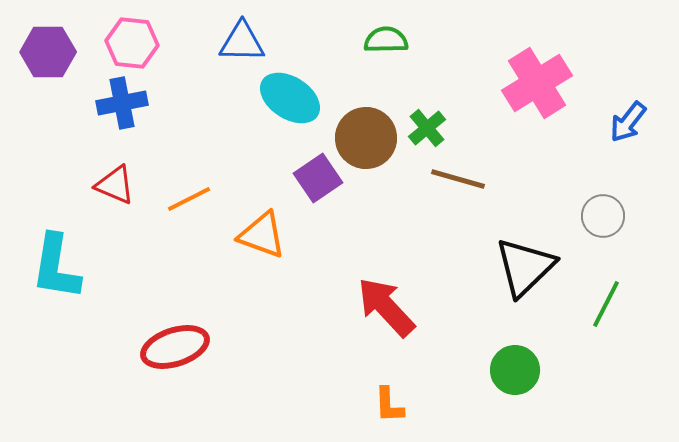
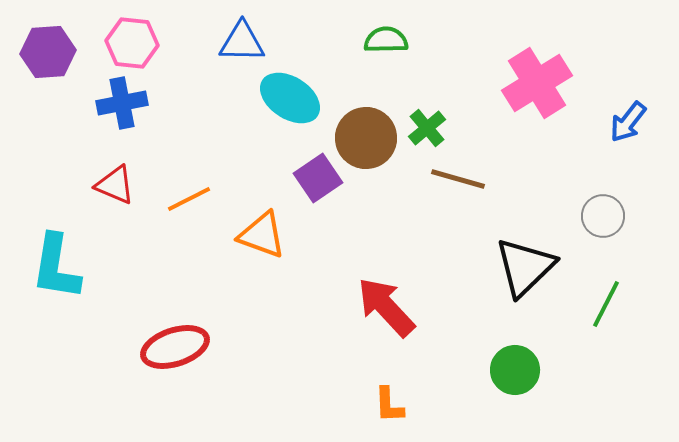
purple hexagon: rotated 4 degrees counterclockwise
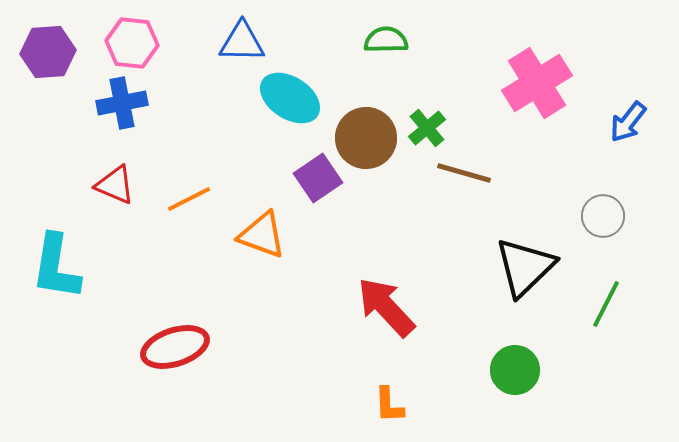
brown line: moved 6 px right, 6 px up
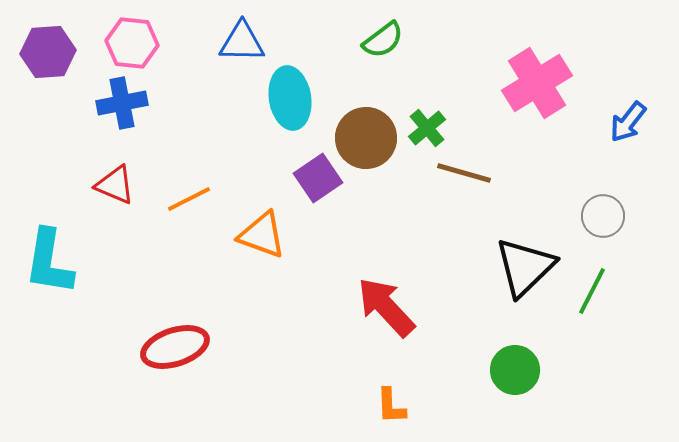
green semicircle: moved 3 px left; rotated 144 degrees clockwise
cyan ellipse: rotated 48 degrees clockwise
cyan L-shape: moved 7 px left, 5 px up
green line: moved 14 px left, 13 px up
orange L-shape: moved 2 px right, 1 px down
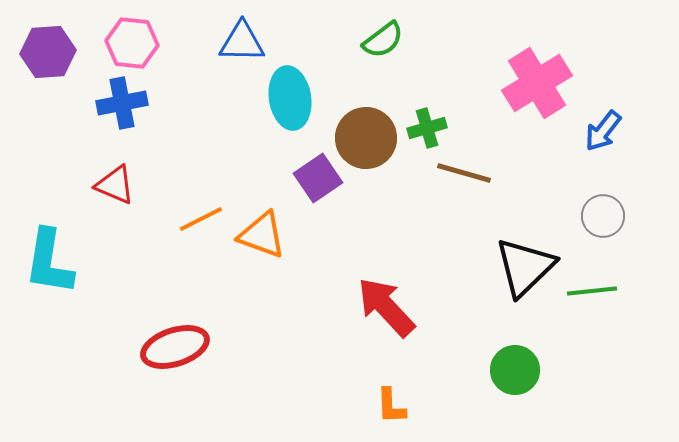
blue arrow: moved 25 px left, 9 px down
green cross: rotated 24 degrees clockwise
orange line: moved 12 px right, 20 px down
green line: rotated 57 degrees clockwise
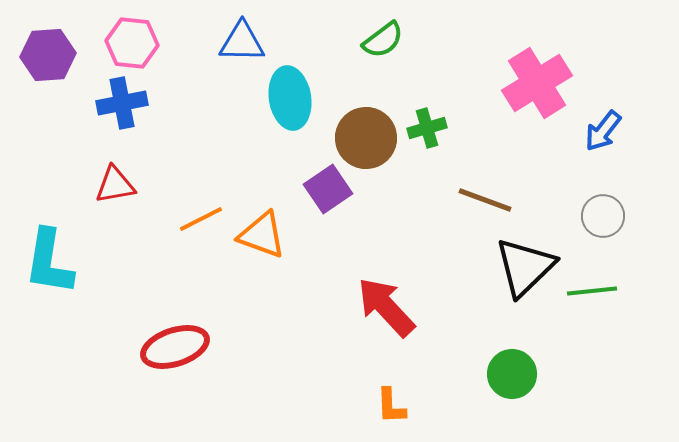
purple hexagon: moved 3 px down
brown line: moved 21 px right, 27 px down; rotated 4 degrees clockwise
purple square: moved 10 px right, 11 px down
red triangle: rotated 33 degrees counterclockwise
green circle: moved 3 px left, 4 px down
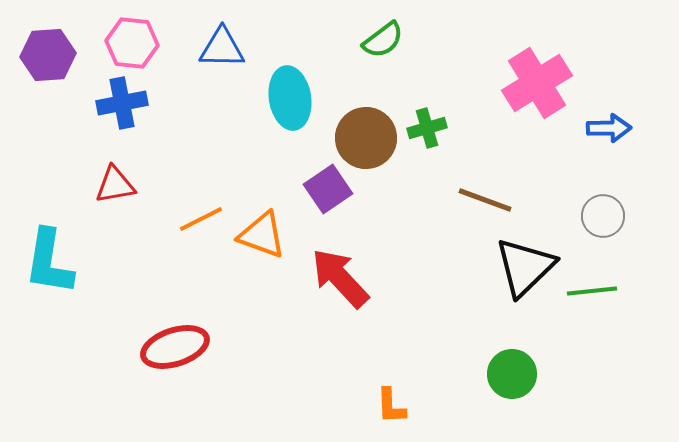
blue triangle: moved 20 px left, 6 px down
blue arrow: moved 6 px right, 3 px up; rotated 129 degrees counterclockwise
red arrow: moved 46 px left, 29 px up
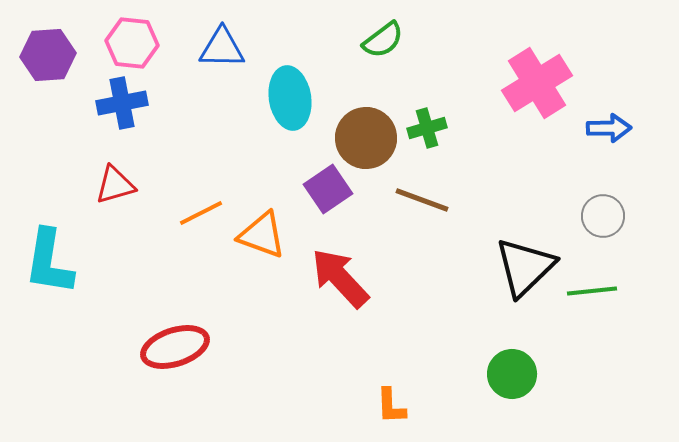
red triangle: rotated 6 degrees counterclockwise
brown line: moved 63 px left
orange line: moved 6 px up
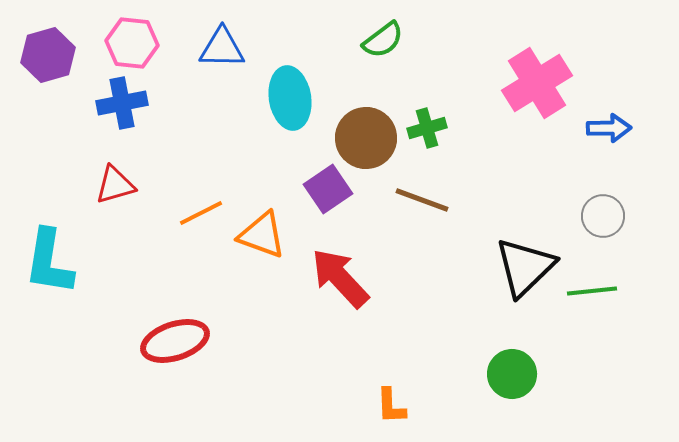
purple hexagon: rotated 12 degrees counterclockwise
red ellipse: moved 6 px up
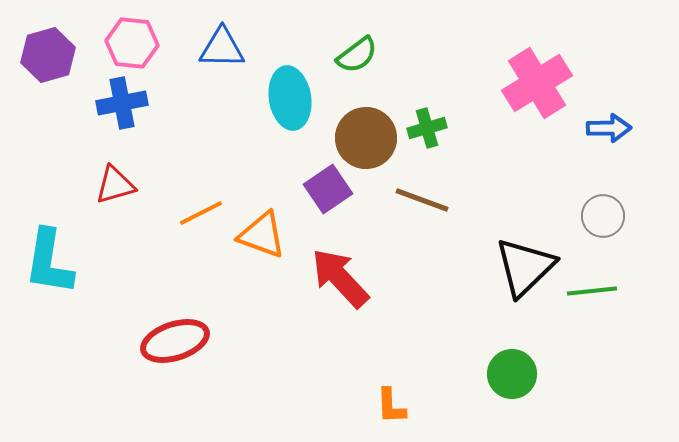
green semicircle: moved 26 px left, 15 px down
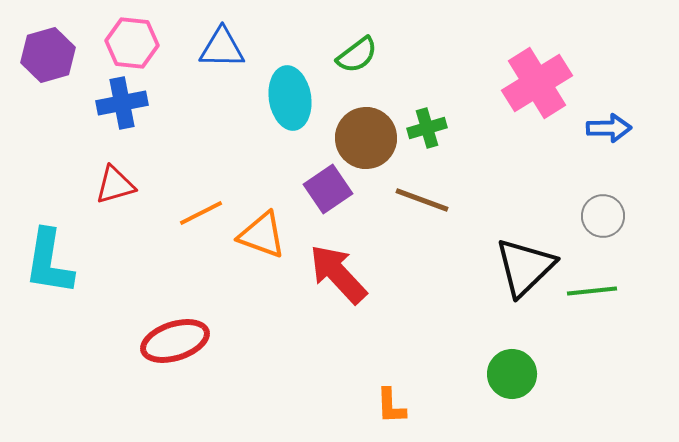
red arrow: moved 2 px left, 4 px up
